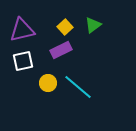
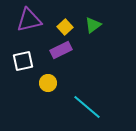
purple triangle: moved 7 px right, 10 px up
cyan line: moved 9 px right, 20 px down
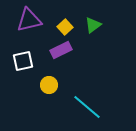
yellow circle: moved 1 px right, 2 px down
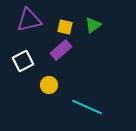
yellow square: rotated 35 degrees counterclockwise
purple rectangle: rotated 15 degrees counterclockwise
white square: rotated 15 degrees counterclockwise
cyan line: rotated 16 degrees counterclockwise
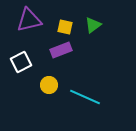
purple rectangle: rotated 20 degrees clockwise
white square: moved 2 px left, 1 px down
cyan line: moved 2 px left, 10 px up
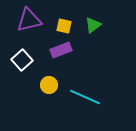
yellow square: moved 1 px left, 1 px up
white square: moved 1 px right, 2 px up; rotated 15 degrees counterclockwise
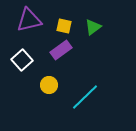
green triangle: moved 2 px down
purple rectangle: rotated 15 degrees counterclockwise
cyan line: rotated 68 degrees counterclockwise
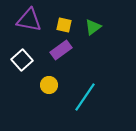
purple triangle: rotated 24 degrees clockwise
yellow square: moved 1 px up
cyan line: rotated 12 degrees counterclockwise
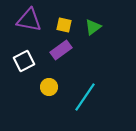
white square: moved 2 px right, 1 px down; rotated 15 degrees clockwise
yellow circle: moved 2 px down
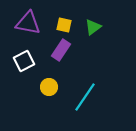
purple triangle: moved 1 px left, 3 px down
purple rectangle: rotated 20 degrees counterclockwise
